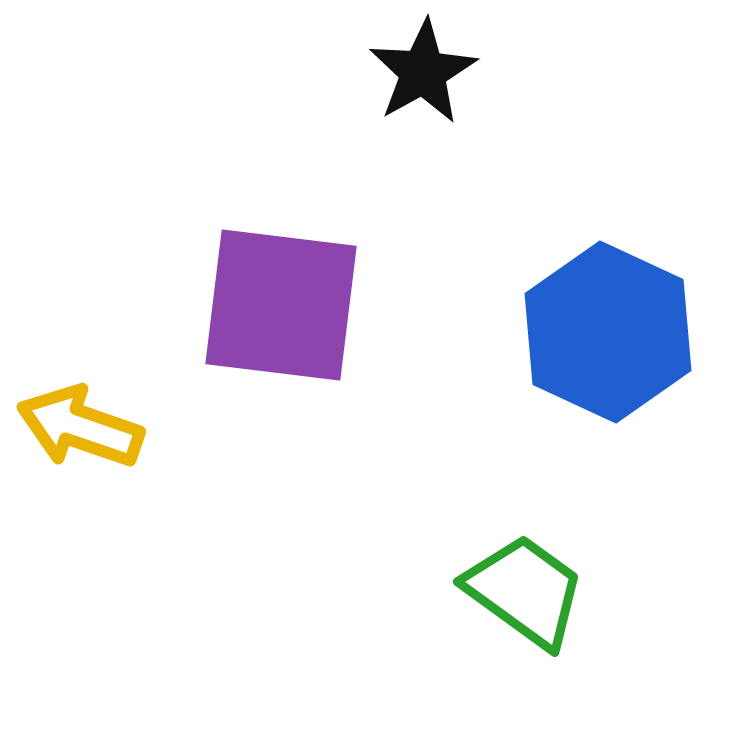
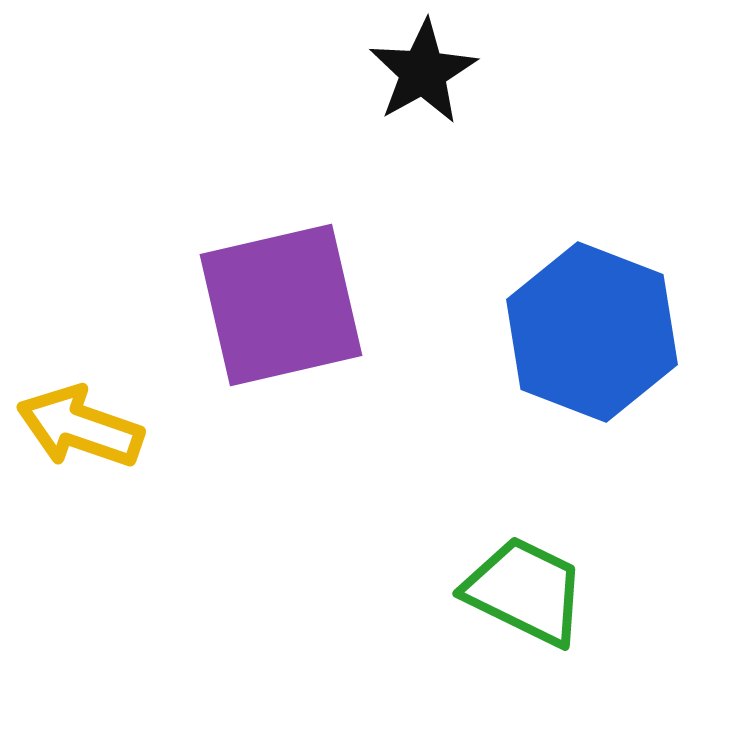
purple square: rotated 20 degrees counterclockwise
blue hexagon: moved 16 px left; rotated 4 degrees counterclockwise
green trapezoid: rotated 10 degrees counterclockwise
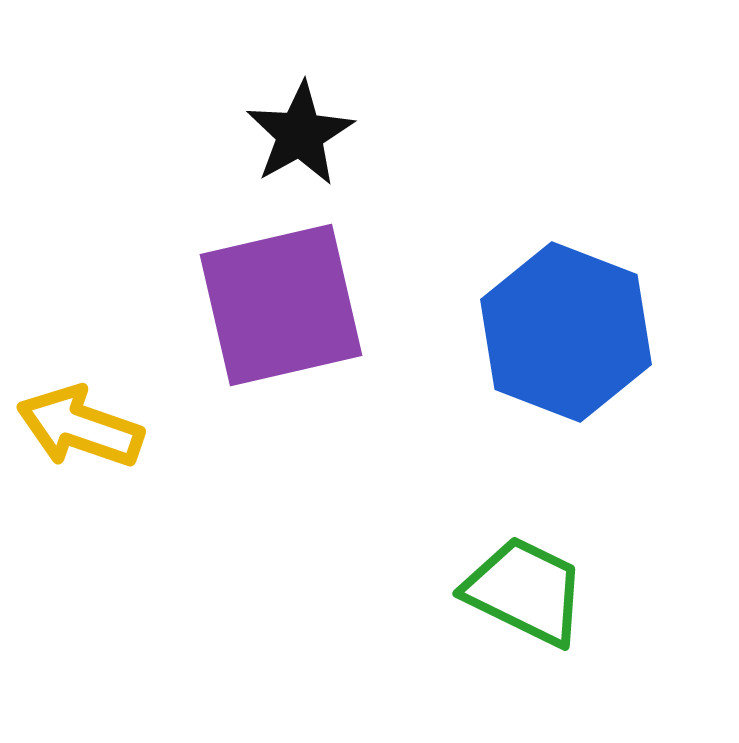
black star: moved 123 px left, 62 px down
blue hexagon: moved 26 px left
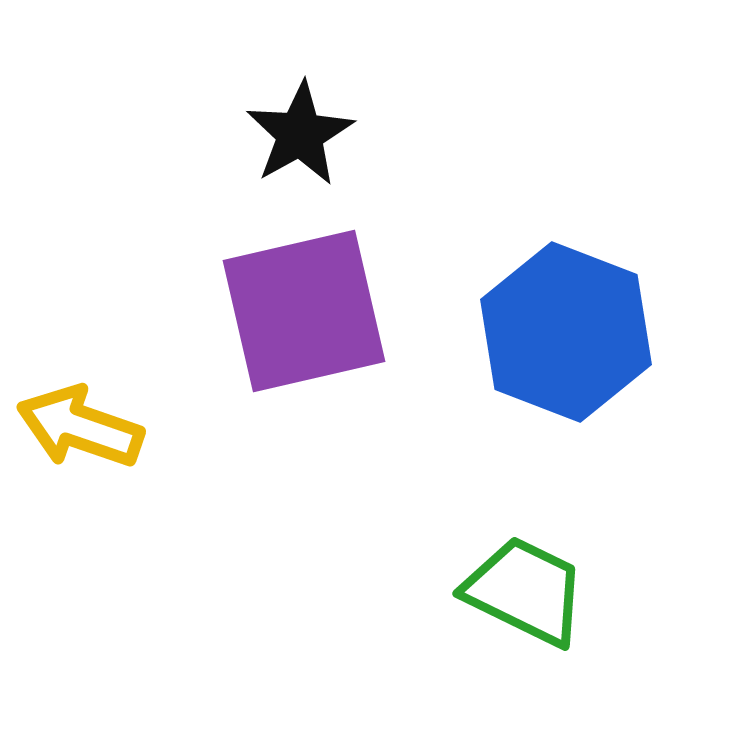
purple square: moved 23 px right, 6 px down
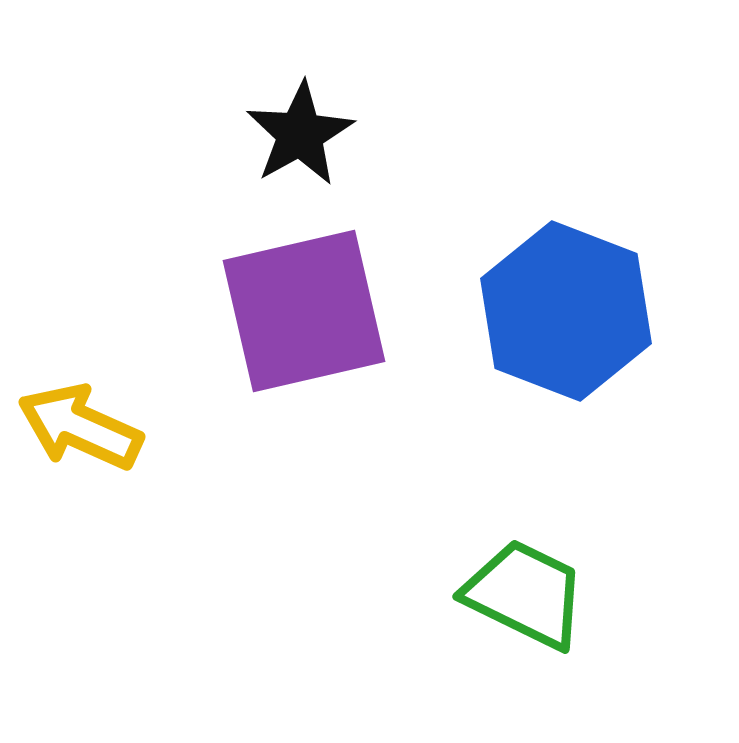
blue hexagon: moved 21 px up
yellow arrow: rotated 5 degrees clockwise
green trapezoid: moved 3 px down
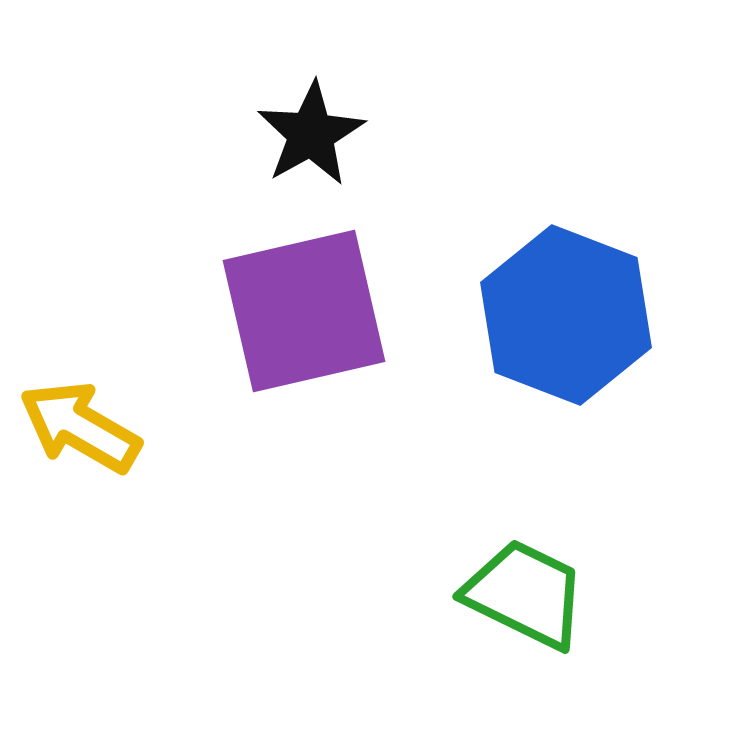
black star: moved 11 px right
blue hexagon: moved 4 px down
yellow arrow: rotated 6 degrees clockwise
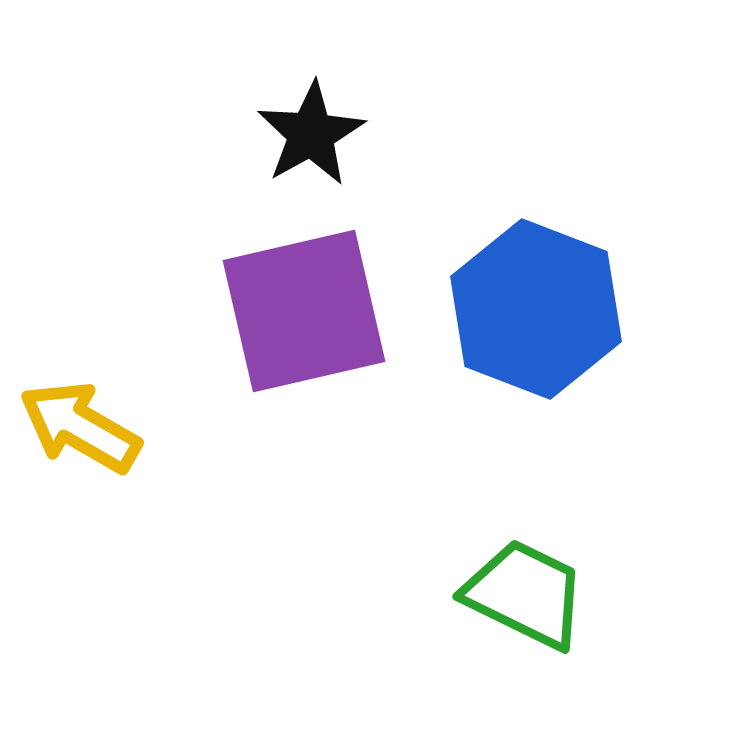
blue hexagon: moved 30 px left, 6 px up
